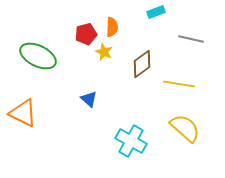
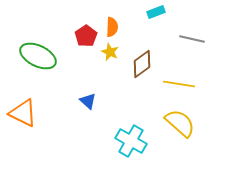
red pentagon: moved 2 px down; rotated 20 degrees counterclockwise
gray line: moved 1 px right
yellow star: moved 6 px right
blue triangle: moved 1 px left, 2 px down
yellow semicircle: moved 5 px left, 5 px up
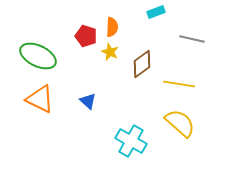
red pentagon: rotated 20 degrees counterclockwise
orange triangle: moved 17 px right, 14 px up
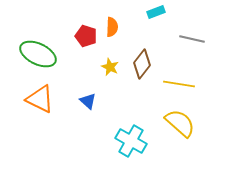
yellow star: moved 15 px down
green ellipse: moved 2 px up
brown diamond: rotated 16 degrees counterclockwise
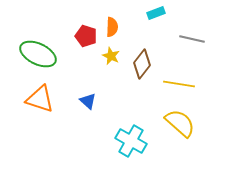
cyan rectangle: moved 1 px down
yellow star: moved 1 px right, 11 px up
orange triangle: rotated 8 degrees counterclockwise
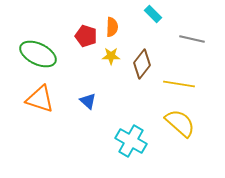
cyan rectangle: moved 3 px left, 1 px down; rotated 66 degrees clockwise
yellow star: rotated 24 degrees counterclockwise
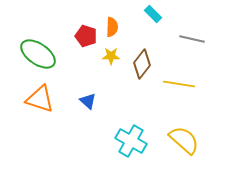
green ellipse: rotated 9 degrees clockwise
yellow semicircle: moved 4 px right, 17 px down
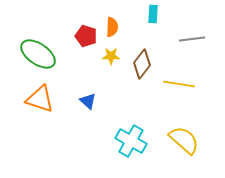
cyan rectangle: rotated 48 degrees clockwise
gray line: rotated 20 degrees counterclockwise
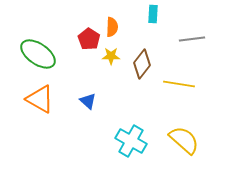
red pentagon: moved 3 px right, 3 px down; rotated 15 degrees clockwise
orange triangle: rotated 12 degrees clockwise
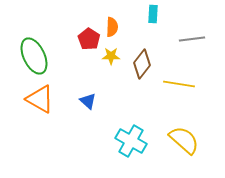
green ellipse: moved 4 px left, 2 px down; rotated 30 degrees clockwise
